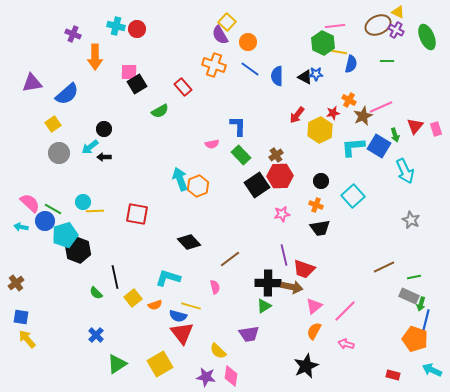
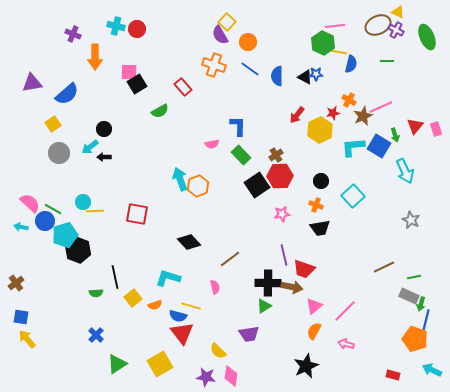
green semicircle at (96, 293): rotated 48 degrees counterclockwise
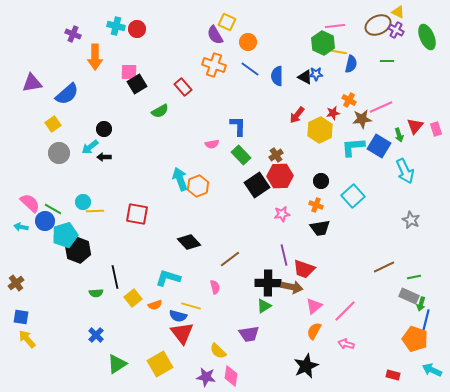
yellow square at (227, 22): rotated 18 degrees counterclockwise
purple semicircle at (220, 35): moved 5 px left
brown star at (363, 116): moved 1 px left, 3 px down; rotated 18 degrees clockwise
green arrow at (395, 135): moved 4 px right
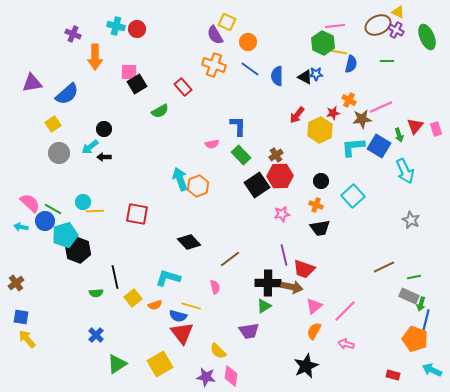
purple trapezoid at (249, 334): moved 3 px up
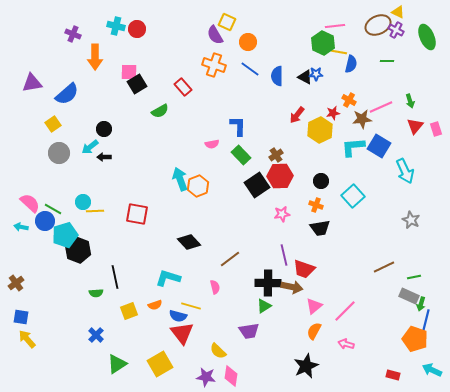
green arrow at (399, 135): moved 11 px right, 34 px up
yellow square at (133, 298): moved 4 px left, 13 px down; rotated 18 degrees clockwise
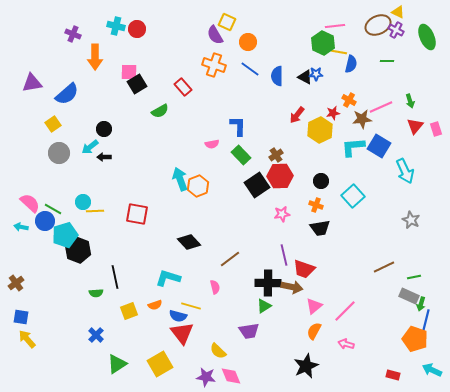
pink diamond at (231, 376): rotated 30 degrees counterclockwise
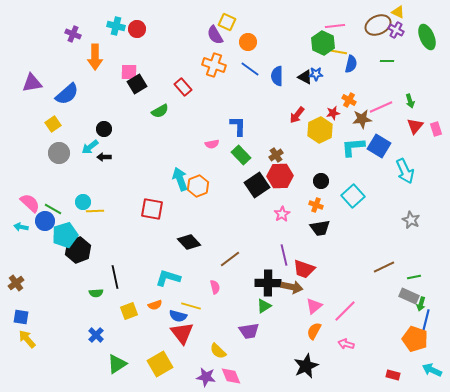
red square at (137, 214): moved 15 px right, 5 px up
pink star at (282, 214): rotated 21 degrees counterclockwise
black hexagon at (78, 250): rotated 20 degrees clockwise
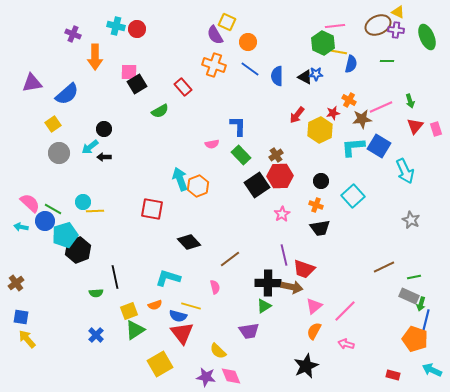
purple cross at (396, 30): rotated 21 degrees counterclockwise
green triangle at (117, 364): moved 18 px right, 34 px up
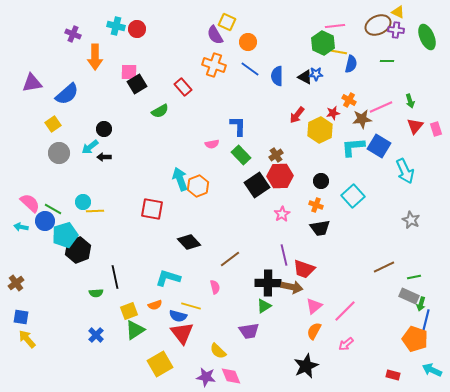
pink arrow at (346, 344): rotated 56 degrees counterclockwise
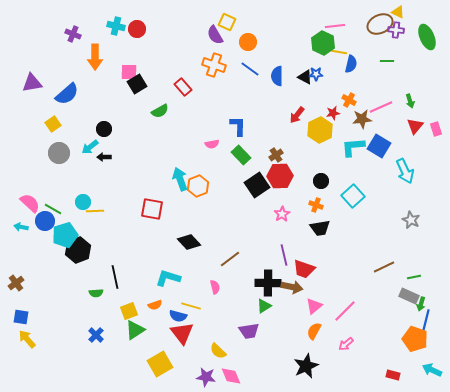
brown ellipse at (378, 25): moved 2 px right, 1 px up
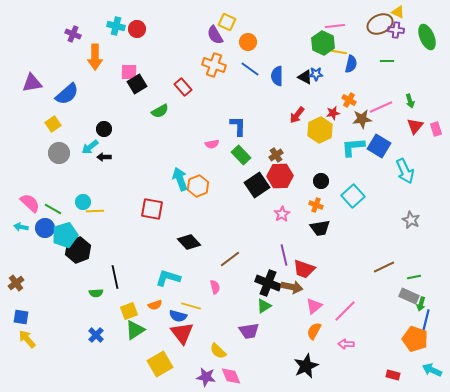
blue circle at (45, 221): moved 7 px down
black cross at (268, 283): rotated 20 degrees clockwise
pink arrow at (346, 344): rotated 42 degrees clockwise
